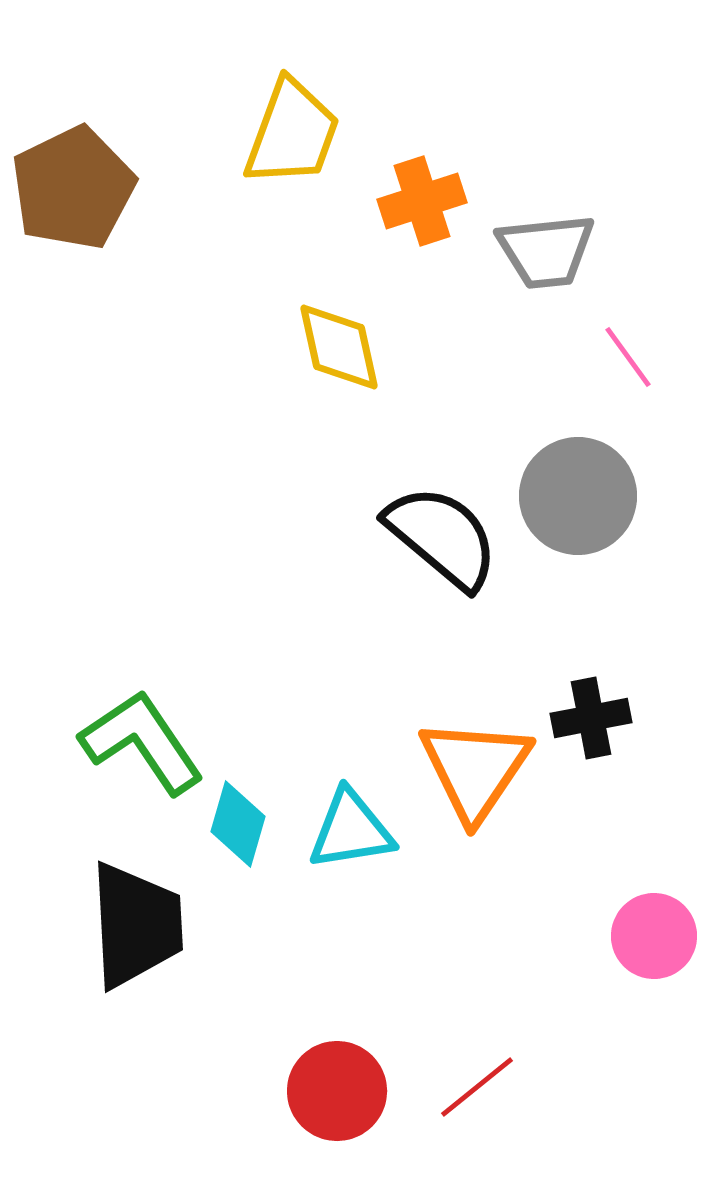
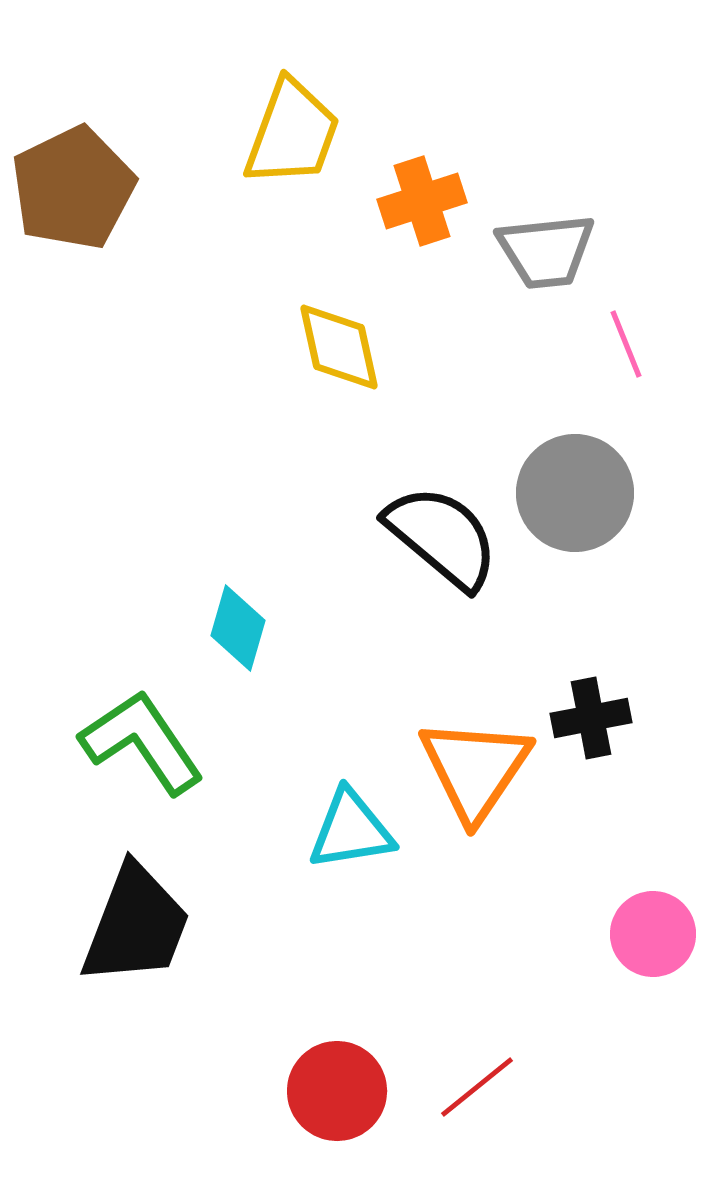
pink line: moved 2 px left, 13 px up; rotated 14 degrees clockwise
gray circle: moved 3 px left, 3 px up
cyan diamond: moved 196 px up
black trapezoid: rotated 24 degrees clockwise
pink circle: moved 1 px left, 2 px up
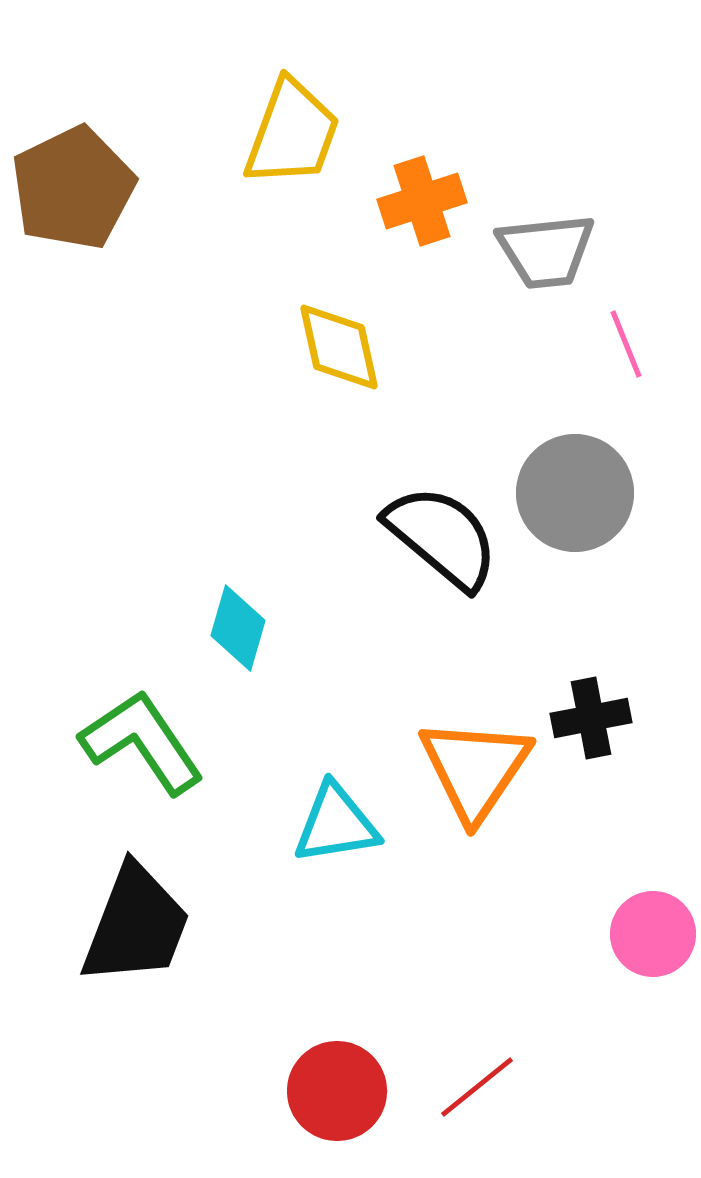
cyan triangle: moved 15 px left, 6 px up
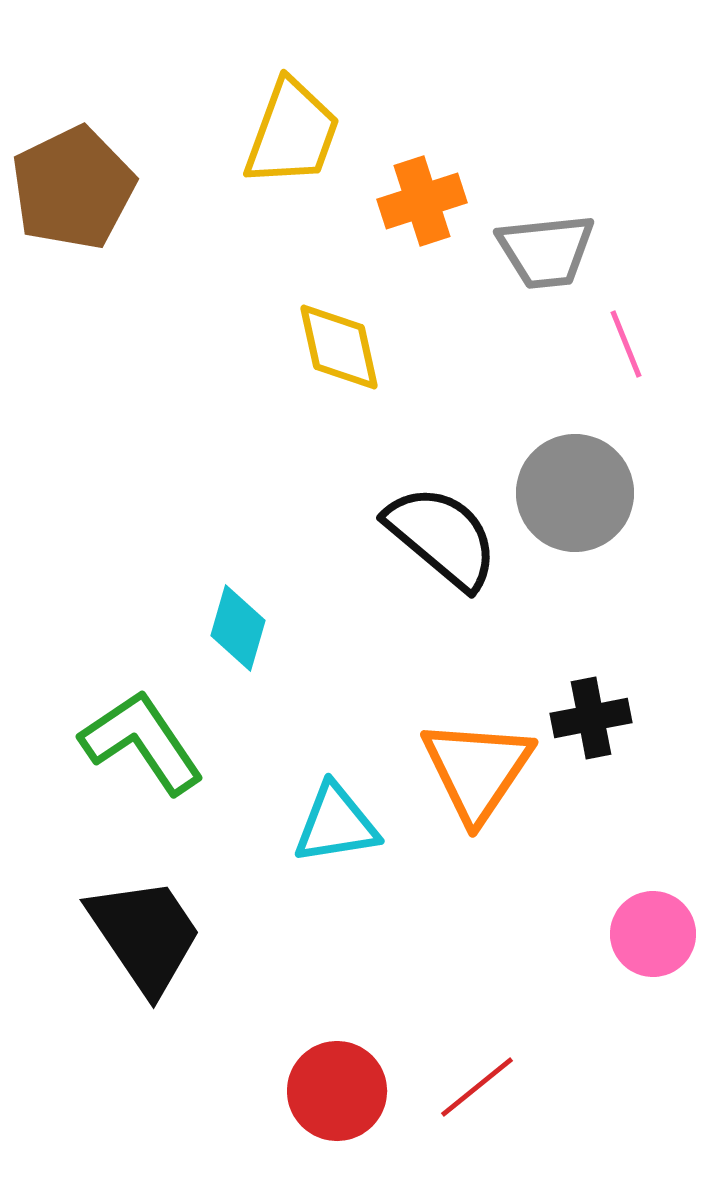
orange triangle: moved 2 px right, 1 px down
black trapezoid: moved 9 px right, 10 px down; rotated 55 degrees counterclockwise
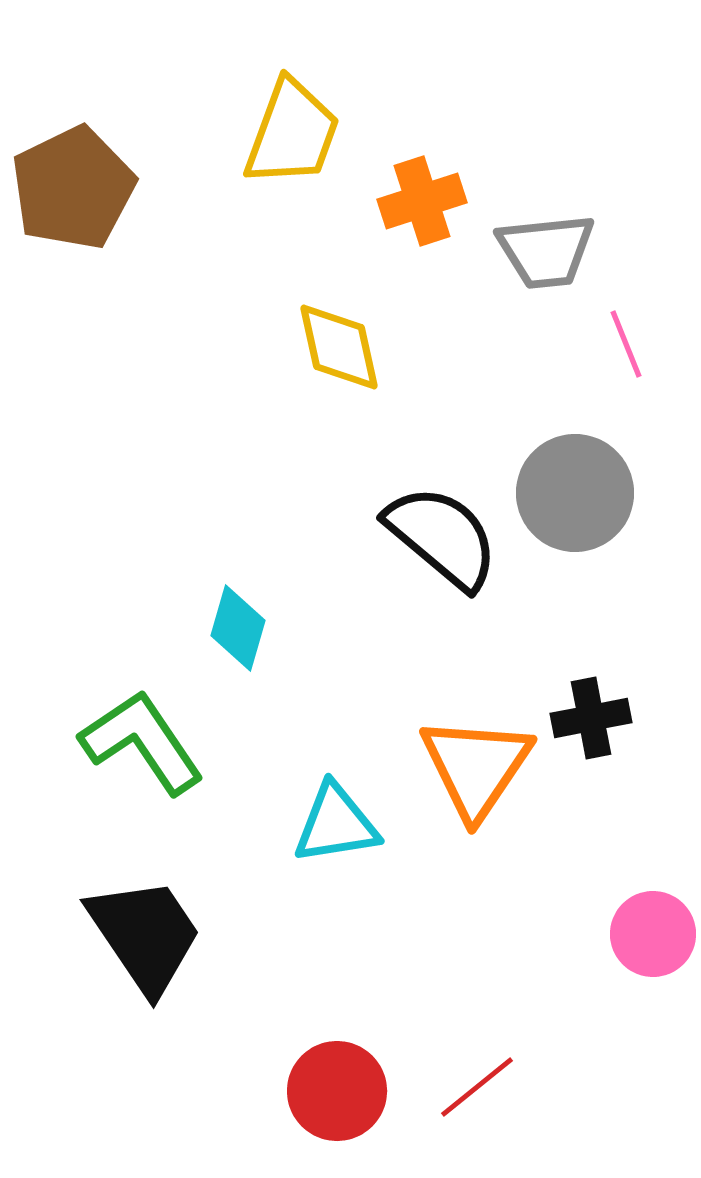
orange triangle: moved 1 px left, 3 px up
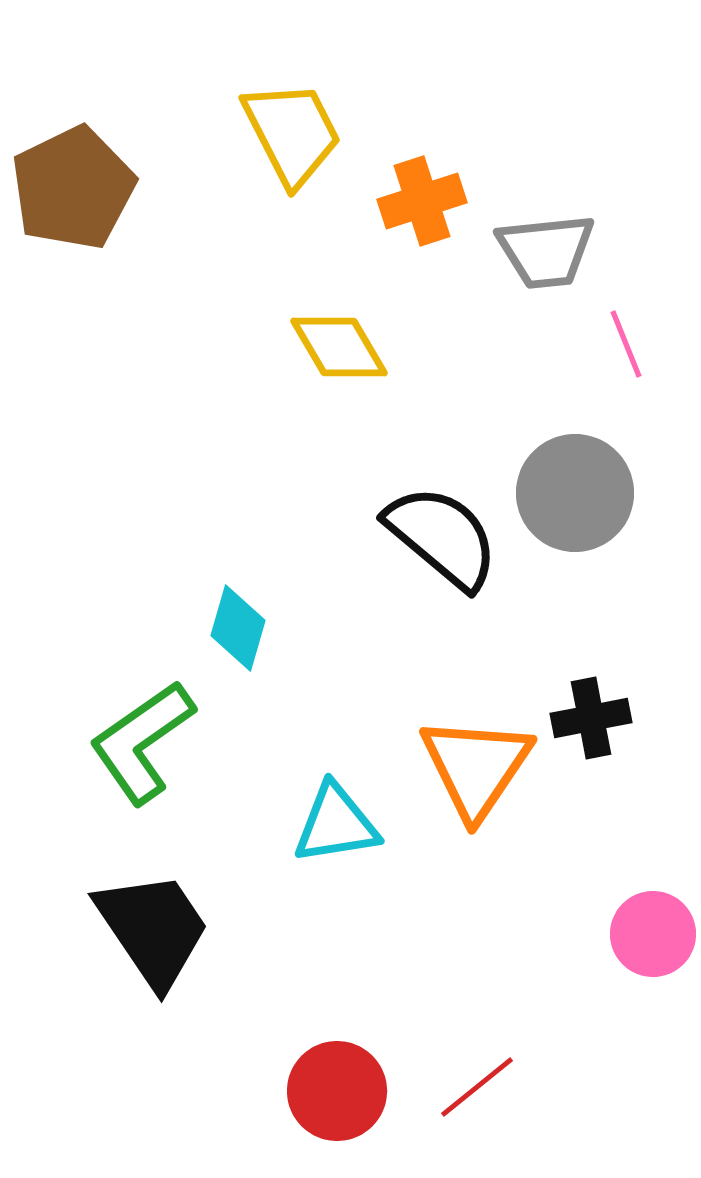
yellow trapezoid: rotated 47 degrees counterclockwise
yellow diamond: rotated 18 degrees counterclockwise
green L-shape: rotated 91 degrees counterclockwise
black trapezoid: moved 8 px right, 6 px up
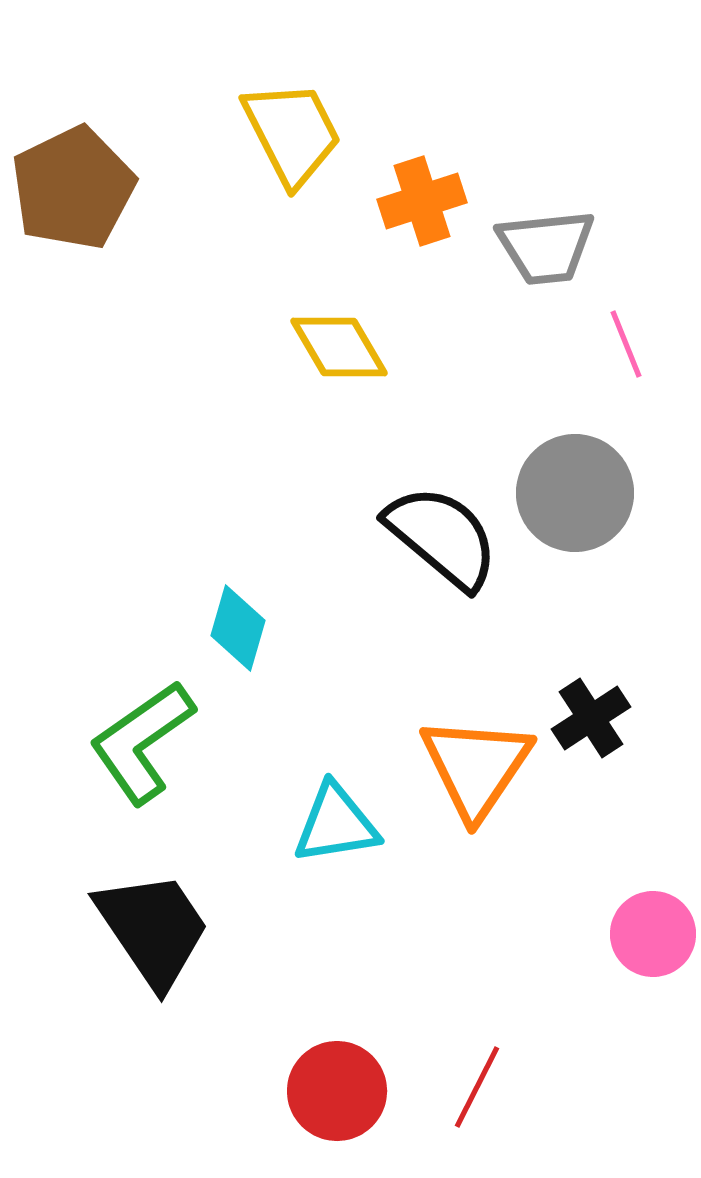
gray trapezoid: moved 4 px up
black cross: rotated 22 degrees counterclockwise
red line: rotated 24 degrees counterclockwise
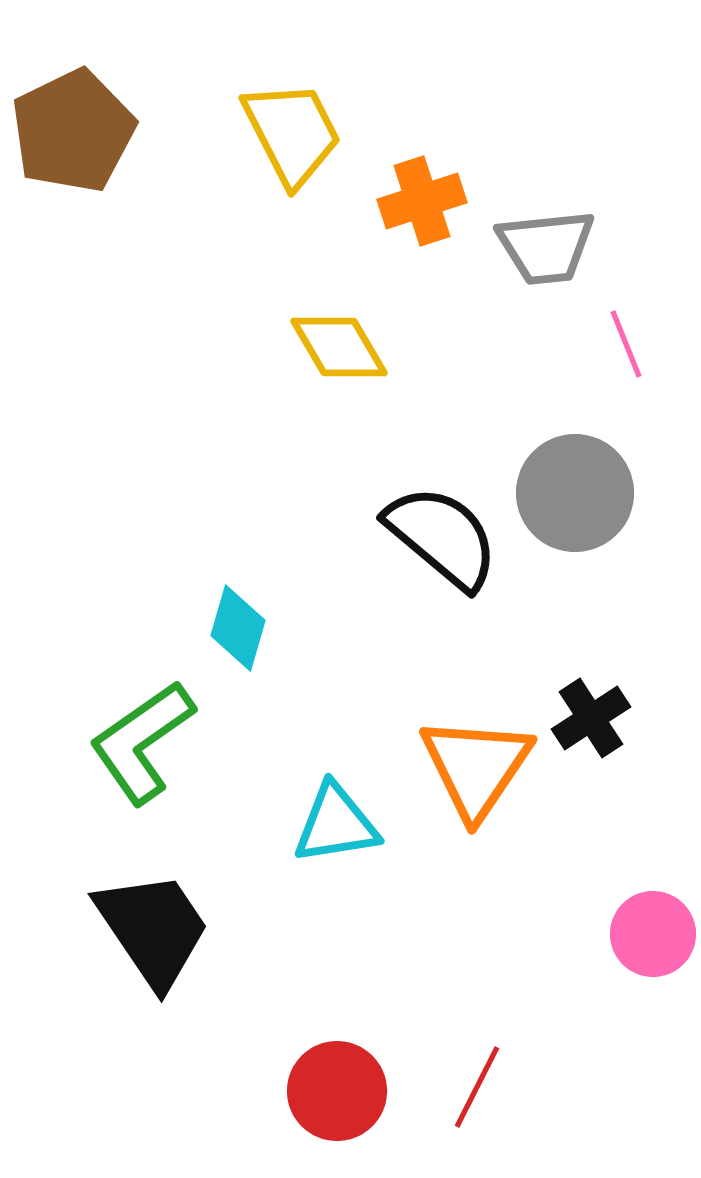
brown pentagon: moved 57 px up
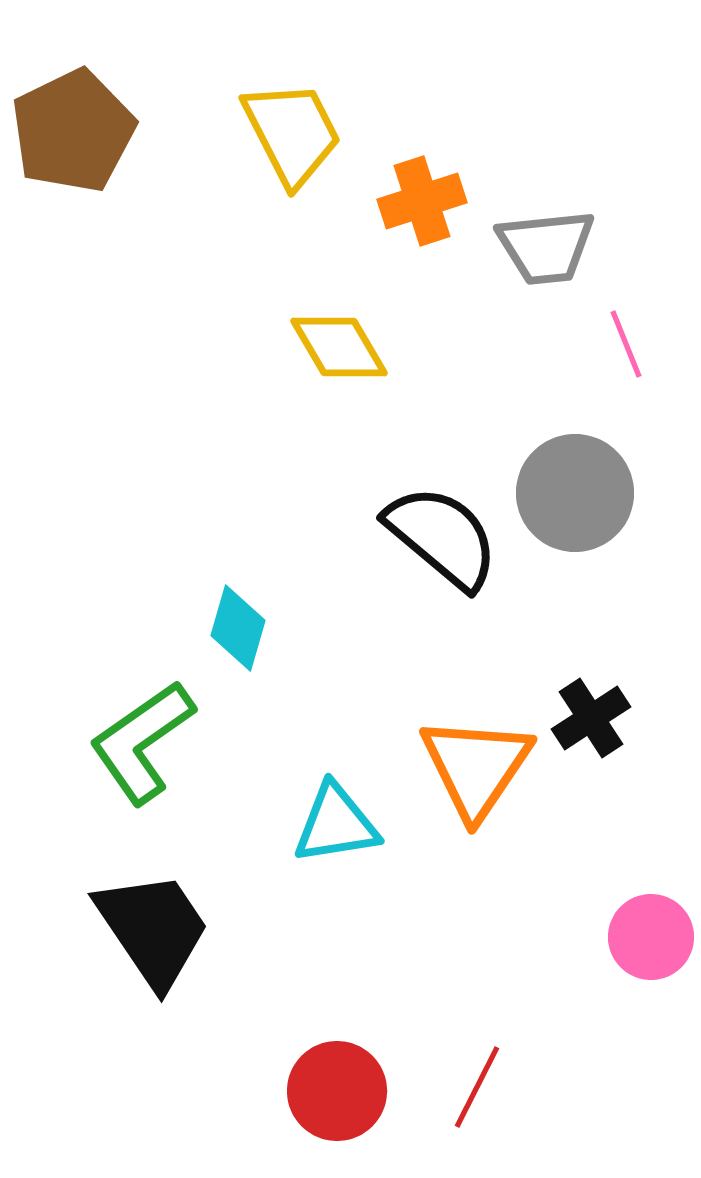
pink circle: moved 2 px left, 3 px down
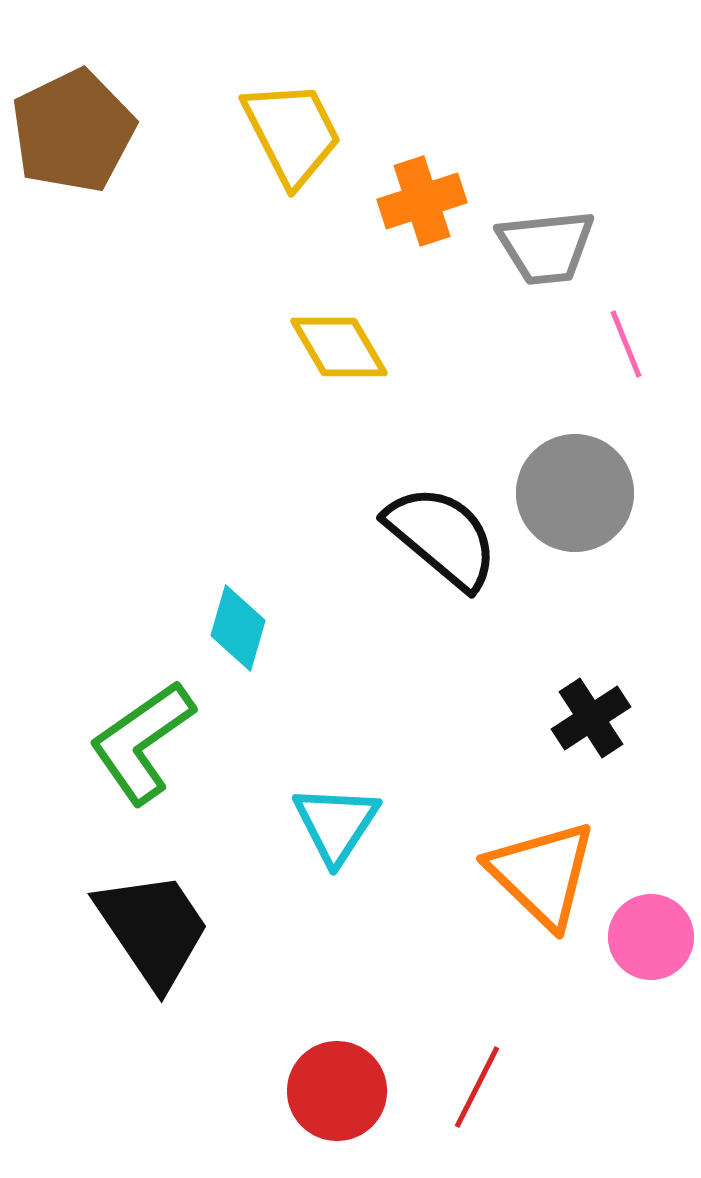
orange triangle: moved 66 px right, 107 px down; rotated 20 degrees counterclockwise
cyan triangle: rotated 48 degrees counterclockwise
